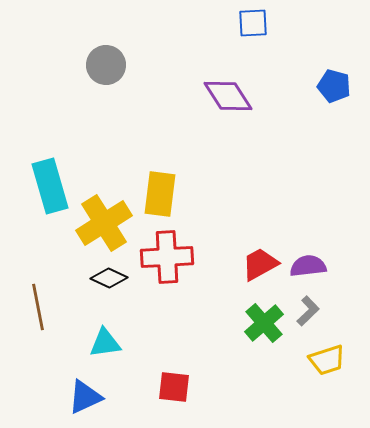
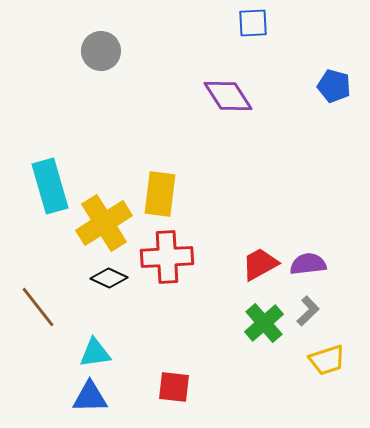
gray circle: moved 5 px left, 14 px up
purple semicircle: moved 2 px up
brown line: rotated 27 degrees counterclockwise
cyan triangle: moved 10 px left, 10 px down
blue triangle: moved 5 px right; rotated 24 degrees clockwise
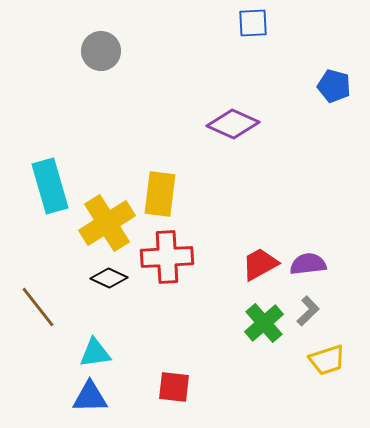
purple diamond: moved 5 px right, 28 px down; rotated 33 degrees counterclockwise
yellow cross: moved 3 px right
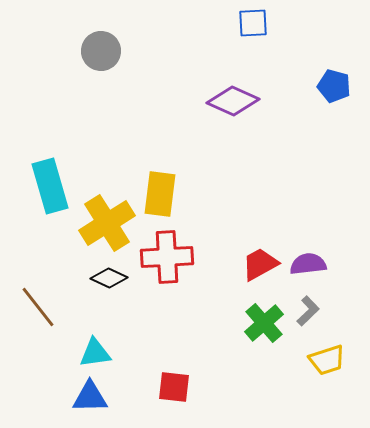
purple diamond: moved 23 px up
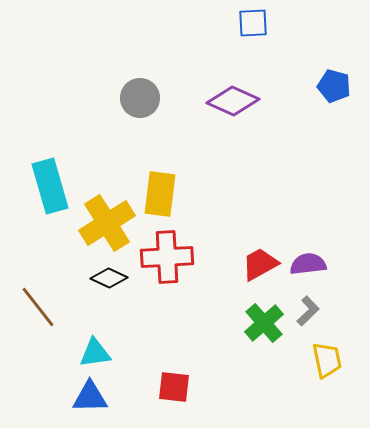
gray circle: moved 39 px right, 47 px down
yellow trapezoid: rotated 84 degrees counterclockwise
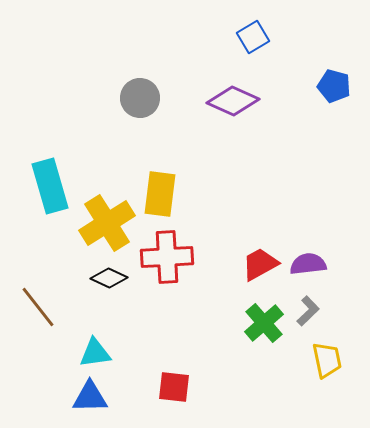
blue square: moved 14 px down; rotated 28 degrees counterclockwise
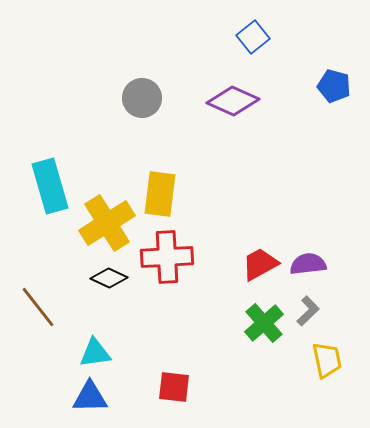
blue square: rotated 8 degrees counterclockwise
gray circle: moved 2 px right
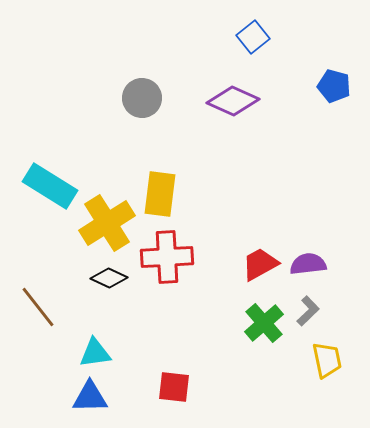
cyan rectangle: rotated 42 degrees counterclockwise
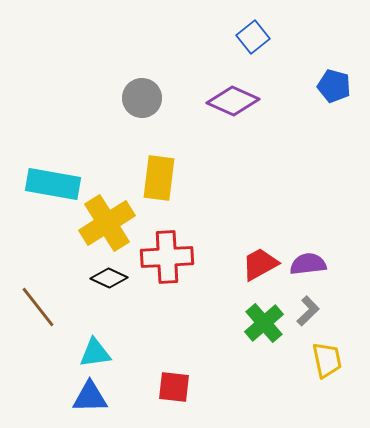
cyan rectangle: moved 3 px right, 2 px up; rotated 22 degrees counterclockwise
yellow rectangle: moved 1 px left, 16 px up
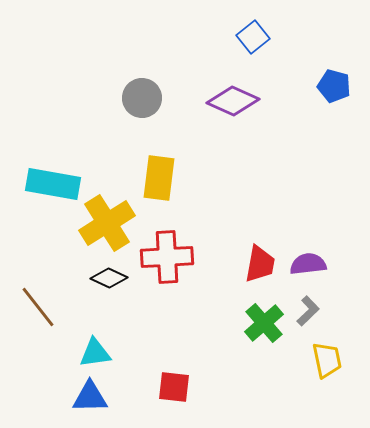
red trapezoid: rotated 129 degrees clockwise
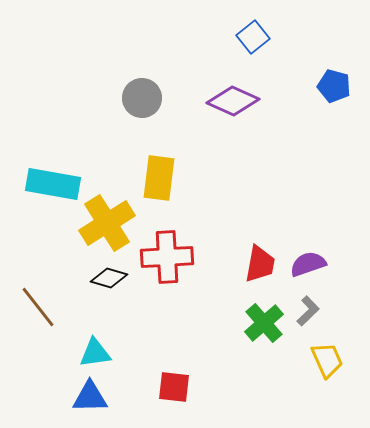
purple semicircle: rotated 12 degrees counterclockwise
black diamond: rotated 9 degrees counterclockwise
yellow trapezoid: rotated 12 degrees counterclockwise
